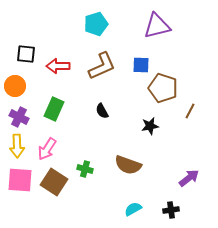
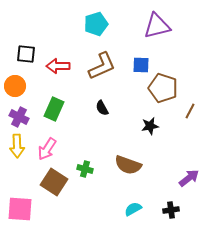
black semicircle: moved 3 px up
pink square: moved 29 px down
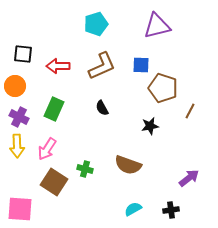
black square: moved 3 px left
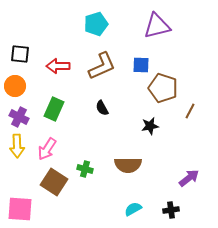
black square: moved 3 px left
brown semicircle: rotated 20 degrees counterclockwise
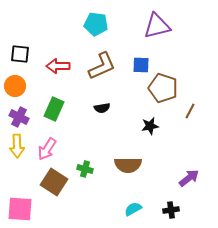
cyan pentagon: rotated 25 degrees clockwise
black semicircle: rotated 70 degrees counterclockwise
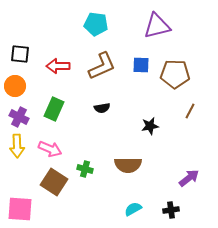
brown pentagon: moved 12 px right, 14 px up; rotated 16 degrees counterclockwise
pink arrow: moved 3 px right; rotated 100 degrees counterclockwise
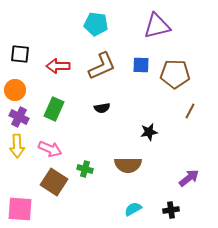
orange circle: moved 4 px down
black star: moved 1 px left, 6 px down
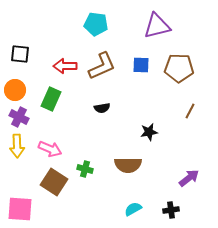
red arrow: moved 7 px right
brown pentagon: moved 4 px right, 6 px up
green rectangle: moved 3 px left, 10 px up
